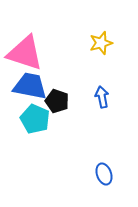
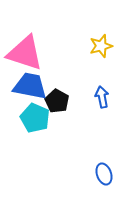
yellow star: moved 3 px down
black pentagon: rotated 10 degrees clockwise
cyan pentagon: moved 1 px up
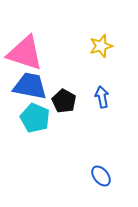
black pentagon: moved 7 px right
blue ellipse: moved 3 px left, 2 px down; rotated 20 degrees counterclockwise
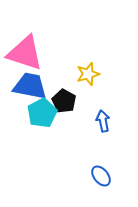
yellow star: moved 13 px left, 28 px down
blue arrow: moved 1 px right, 24 px down
cyan pentagon: moved 7 px right, 5 px up; rotated 20 degrees clockwise
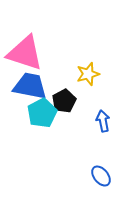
black pentagon: rotated 15 degrees clockwise
